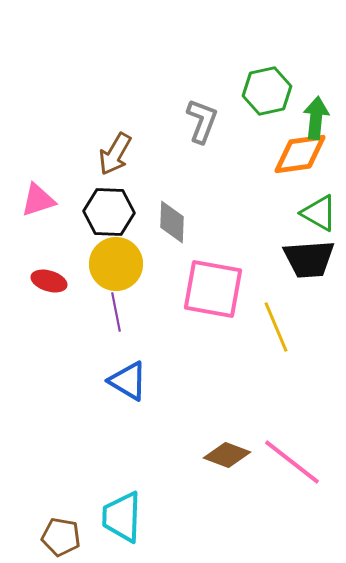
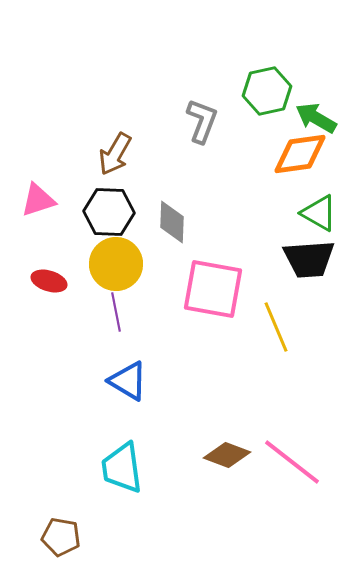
green arrow: rotated 66 degrees counterclockwise
cyan trapezoid: moved 49 px up; rotated 10 degrees counterclockwise
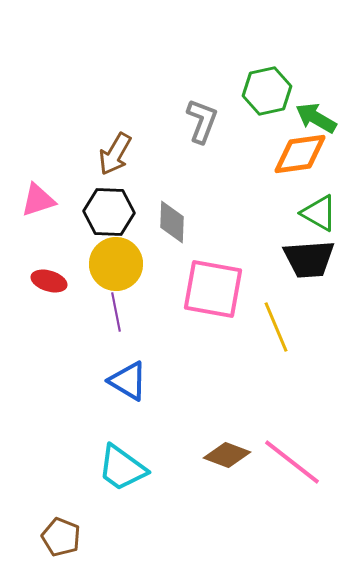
cyan trapezoid: rotated 46 degrees counterclockwise
brown pentagon: rotated 12 degrees clockwise
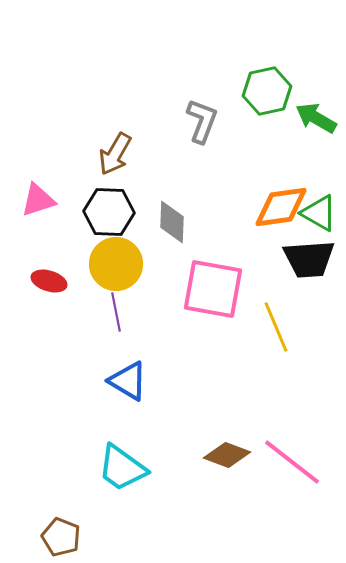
orange diamond: moved 19 px left, 53 px down
